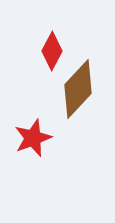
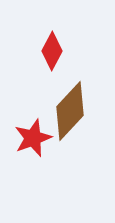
brown diamond: moved 8 px left, 22 px down
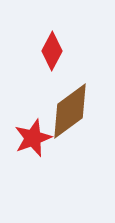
brown diamond: rotated 10 degrees clockwise
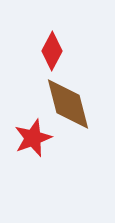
brown diamond: moved 2 px left, 7 px up; rotated 68 degrees counterclockwise
